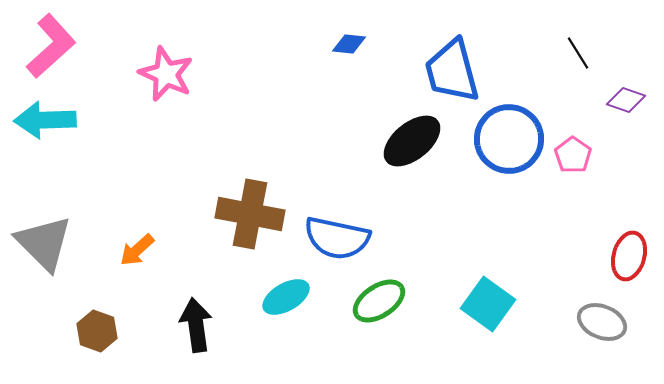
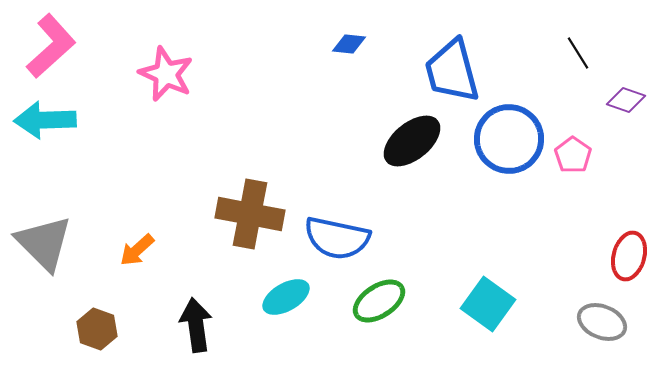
brown hexagon: moved 2 px up
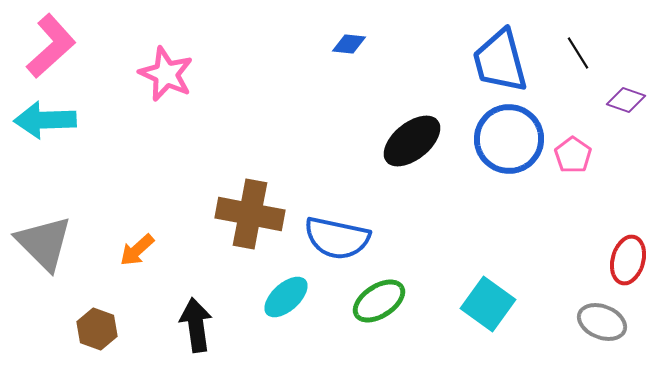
blue trapezoid: moved 48 px right, 10 px up
red ellipse: moved 1 px left, 4 px down
cyan ellipse: rotated 12 degrees counterclockwise
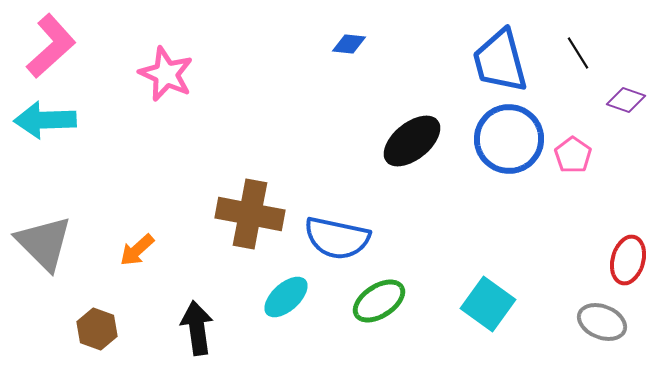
black arrow: moved 1 px right, 3 px down
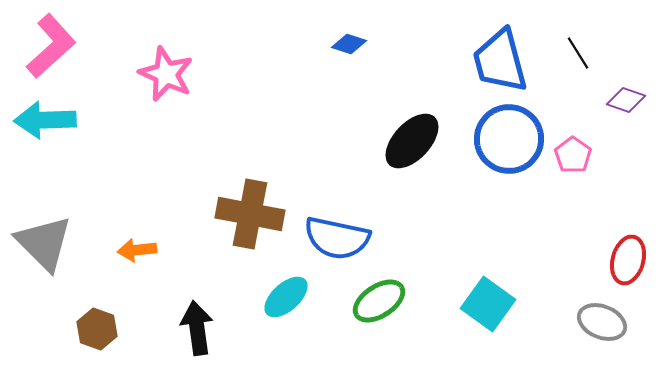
blue diamond: rotated 12 degrees clockwise
black ellipse: rotated 8 degrees counterclockwise
orange arrow: rotated 36 degrees clockwise
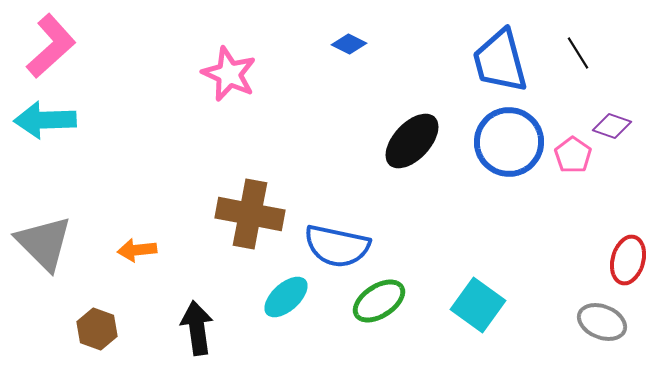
blue diamond: rotated 8 degrees clockwise
pink star: moved 63 px right
purple diamond: moved 14 px left, 26 px down
blue circle: moved 3 px down
blue semicircle: moved 8 px down
cyan square: moved 10 px left, 1 px down
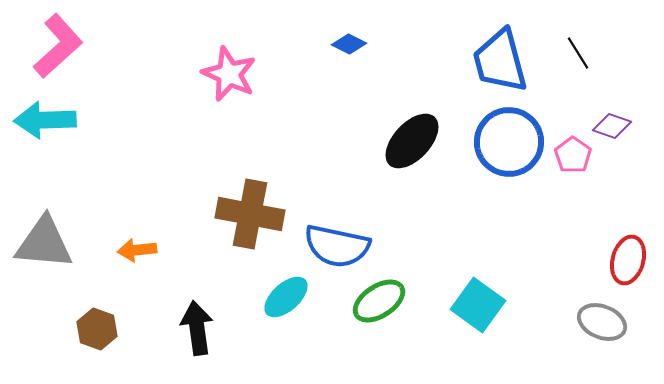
pink L-shape: moved 7 px right
gray triangle: rotated 40 degrees counterclockwise
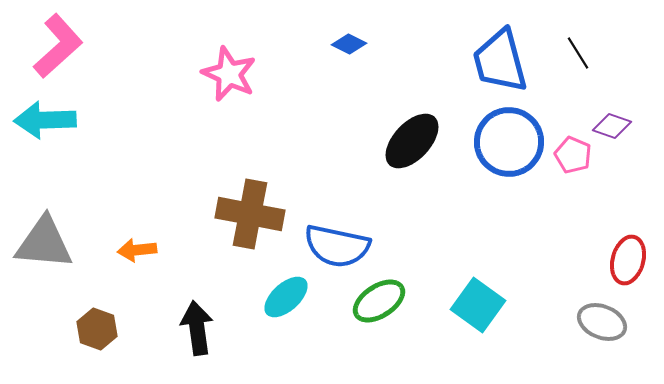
pink pentagon: rotated 12 degrees counterclockwise
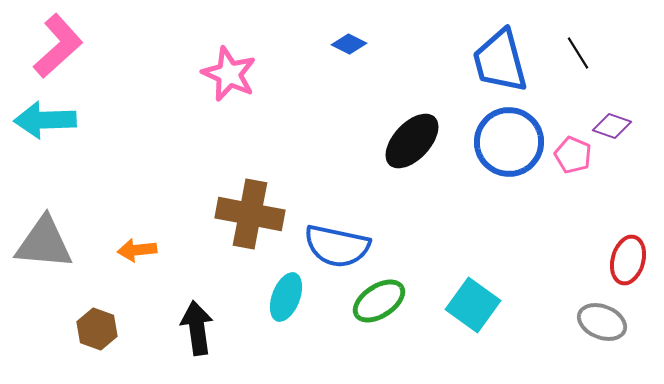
cyan ellipse: rotated 27 degrees counterclockwise
cyan square: moved 5 px left
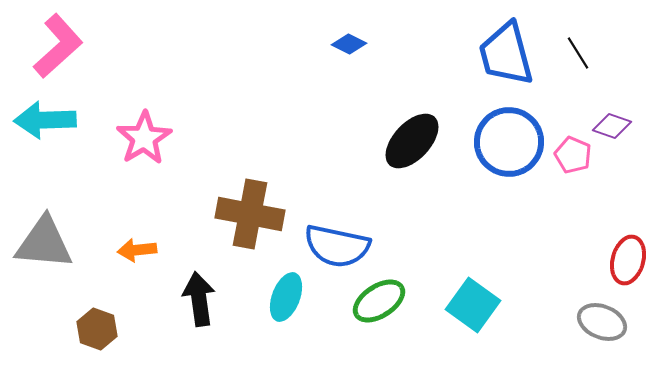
blue trapezoid: moved 6 px right, 7 px up
pink star: moved 85 px left, 64 px down; rotated 16 degrees clockwise
black arrow: moved 2 px right, 29 px up
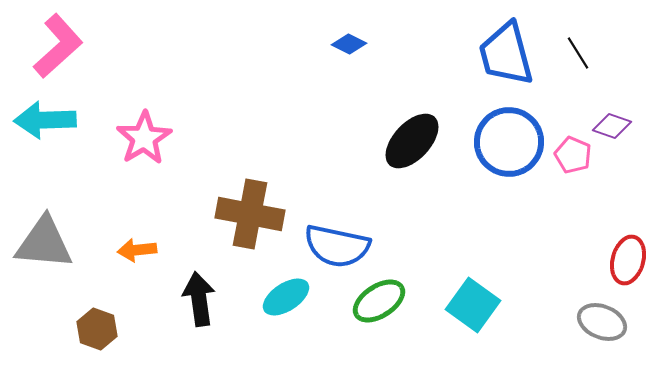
cyan ellipse: rotated 36 degrees clockwise
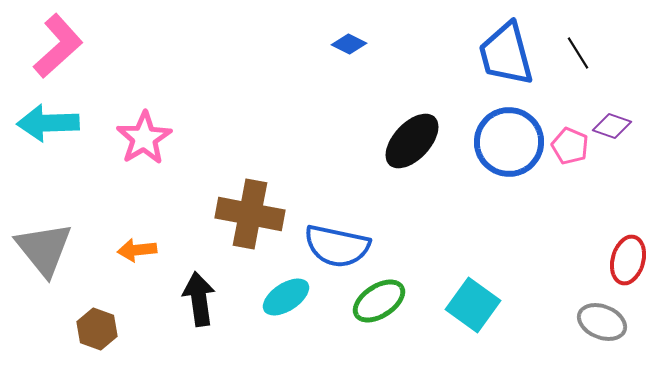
cyan arrow: moved 3 px right, 3 px down
pink pentagon: moved 3 px left, 9 px up
gray triangle: moved 6 px down; rotated 46 degrees clockwise
